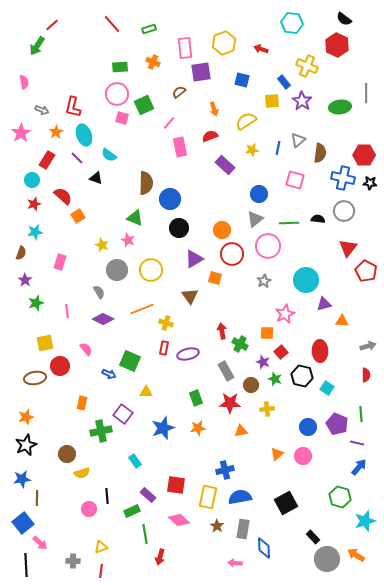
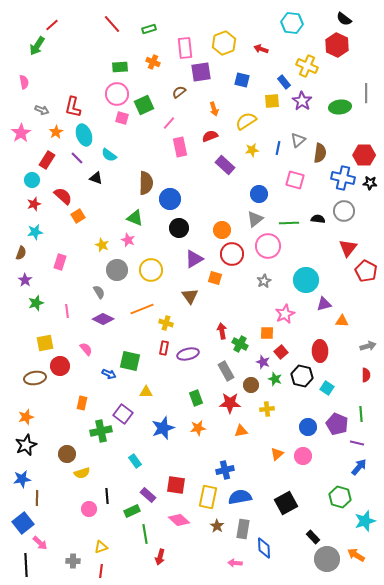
green square at (130, 361): rotated 10 degrees counterclockwise
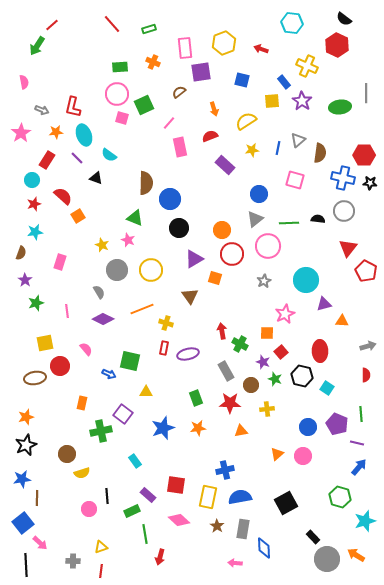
orange star at (56, 132): rotated 24 degrees clockwise
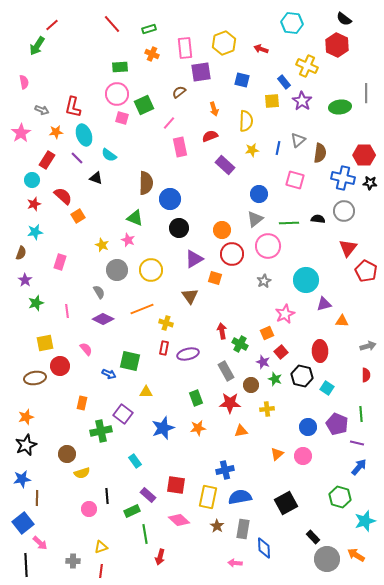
orange cross at (153, 62): moved 1 px left, 8 px up
yellow semicircle at (246, 121): rotated 125 degrees clockwise
orange square at (267, 333): rotated 24 degrees counterclockwise
